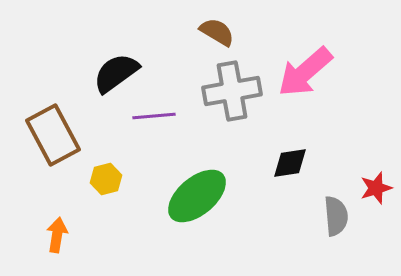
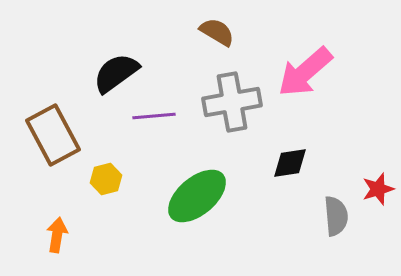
gray cross: moved 11 px down
red star: moved 2 px right, 1 px down
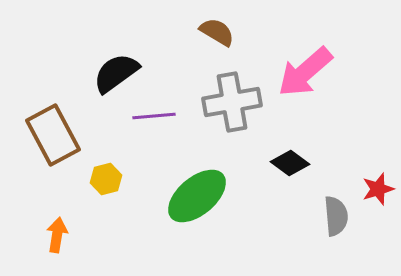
black diamond: rotated 45 degrees clockwise
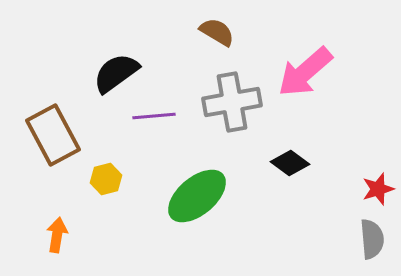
gray semicircle: moved 36 px right, 23 px down
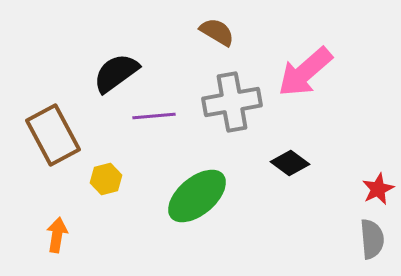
red star: rotated 8 degrees counterclockwise
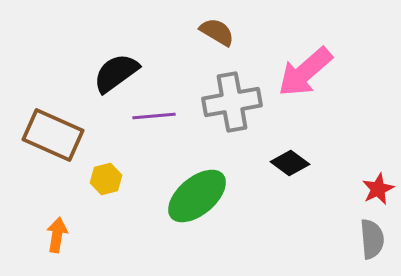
brown rectangle: rotated 38 degrees counterclockwise
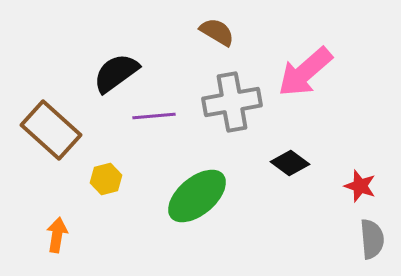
brown rectangle: moved 2 px left, 5 px up; rotated 18 degrees clockwise
red star: moved 18 px left, 3 px up; rotated 28 degrees counterclockwise
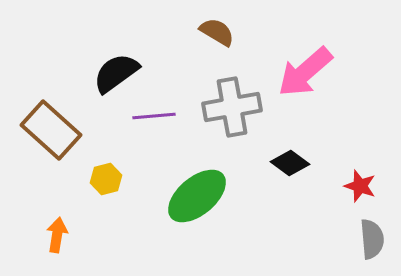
gray cross: moved 5 px down
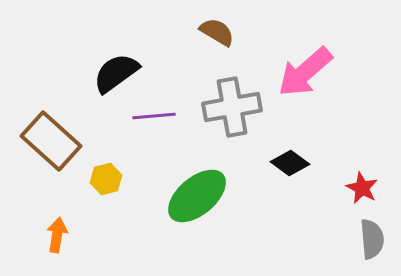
brown rectangle: moved 11 px down
red star: moved 2 px right, 2 px down; rotated 8 degrees clockwise
